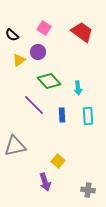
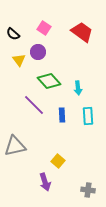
black semicircle: moved 1 px right, 1 px up
yellow triangle: rotated 32 degrees counterclockwise
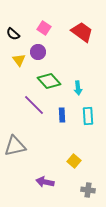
yellow square: moved 16 px right
purple arrow: rotated 120 degrees clockwise
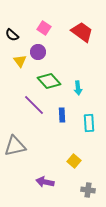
black semicircle: moved 1 px left, 1 px down
yellow triangle: moved 1 px right, 1 px down
cyan rectangle: moved 1 px right, 7 px down
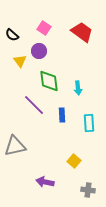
purple circle: moved 1 px right, 1 px up
green diamond: rotated 35 degrees clockwise
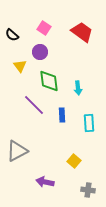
purple circle: moved 1 px right, 1 px down
yellow triangle: moved 5 px down
gray triangle: moved 2 px right, 5 px down; rotated 15 degrees counterclockwise
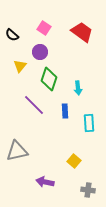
yellow triangle: rotated 16 degrees clockwise
green diamond: moved 2 px up; rotated 25 degrees clockwise
blue rectangle: moved 3 px right, 4 px up
gray triangle: rotated 15 degrees clockwise
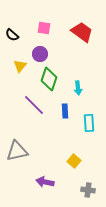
pink square: rotated 24 degrees counterclockwise
purple circle: moved 2 px down
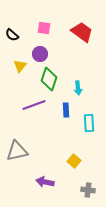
purple line: rotated 65 degrees counterclockwise
blue rectangle: moved 1 px right, 1 px up
